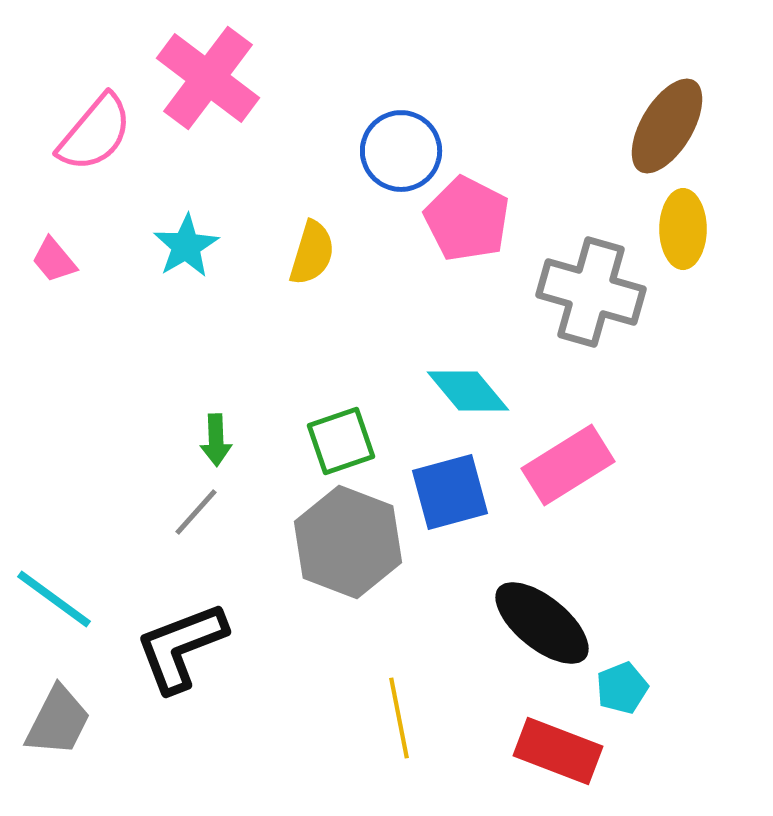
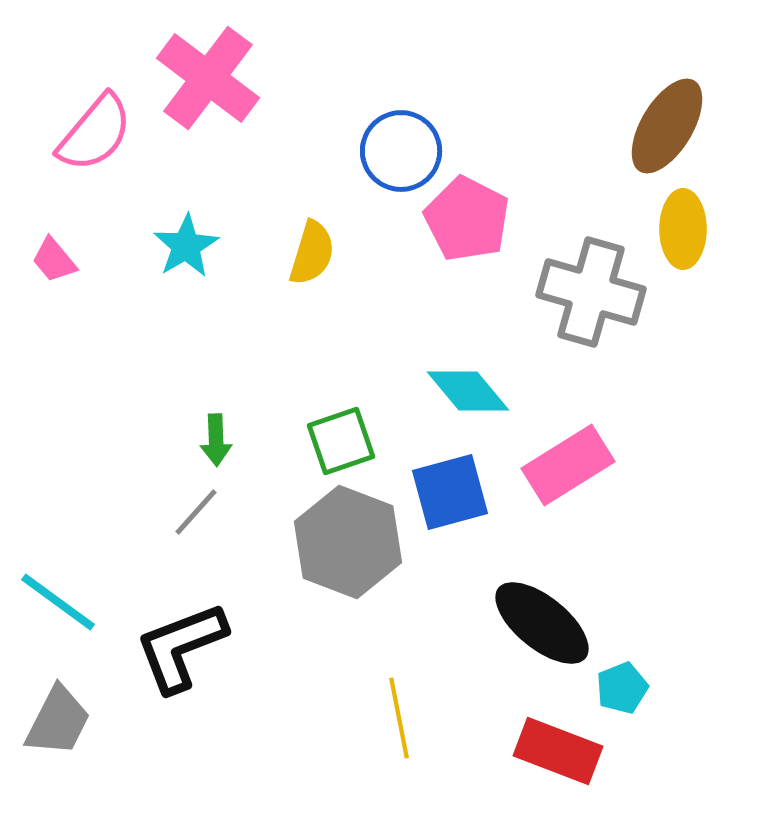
cyan line: moved 4 px right, 3 px down
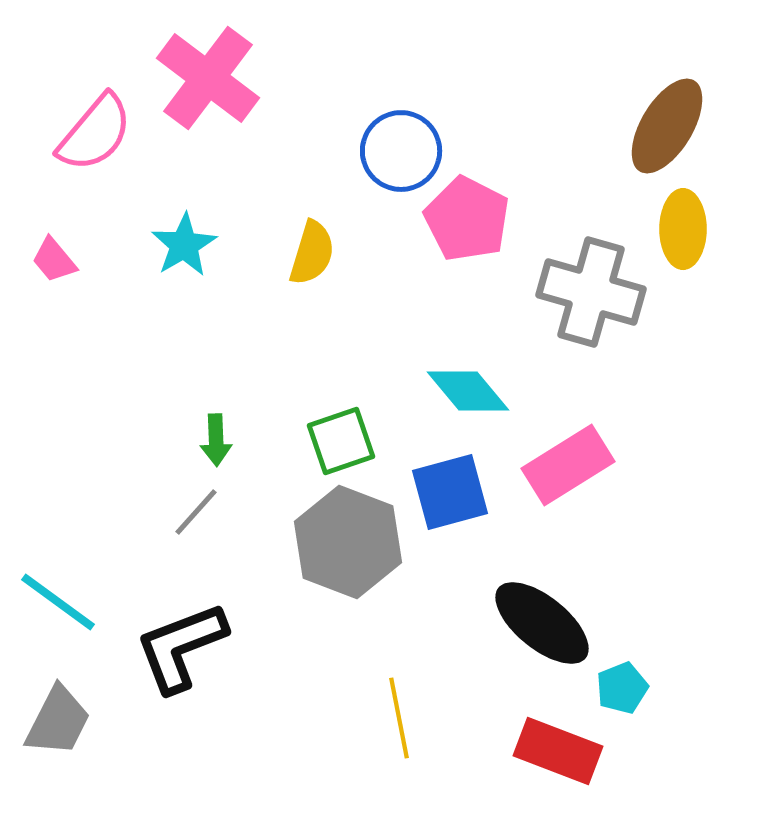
cyan star: moved 2 px left, 1 px up
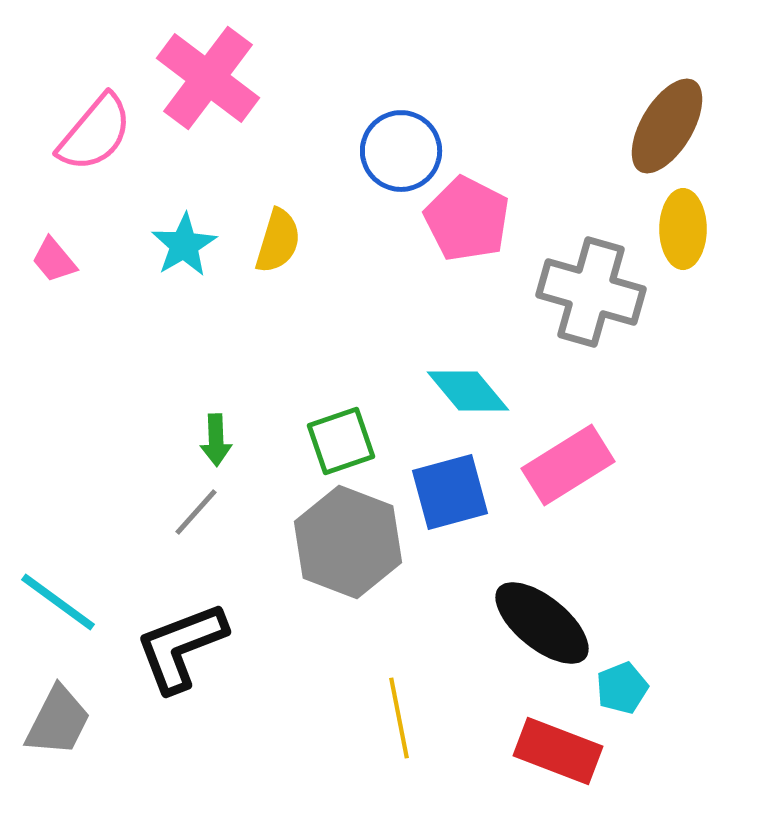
yellow semicircle: moved 34 px left, 12 px up
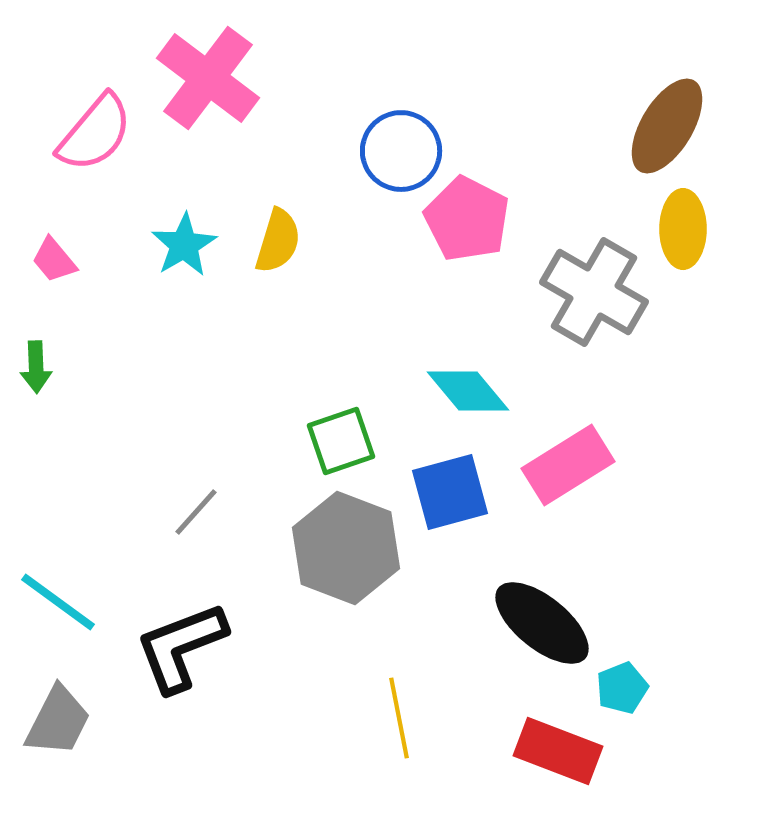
gray cross: moved 3 px right; rotated 14 degrees clockwise
green arrow: moved 180 px left, 73 px up
gray hexagon: moved 2 px left, 6 px down
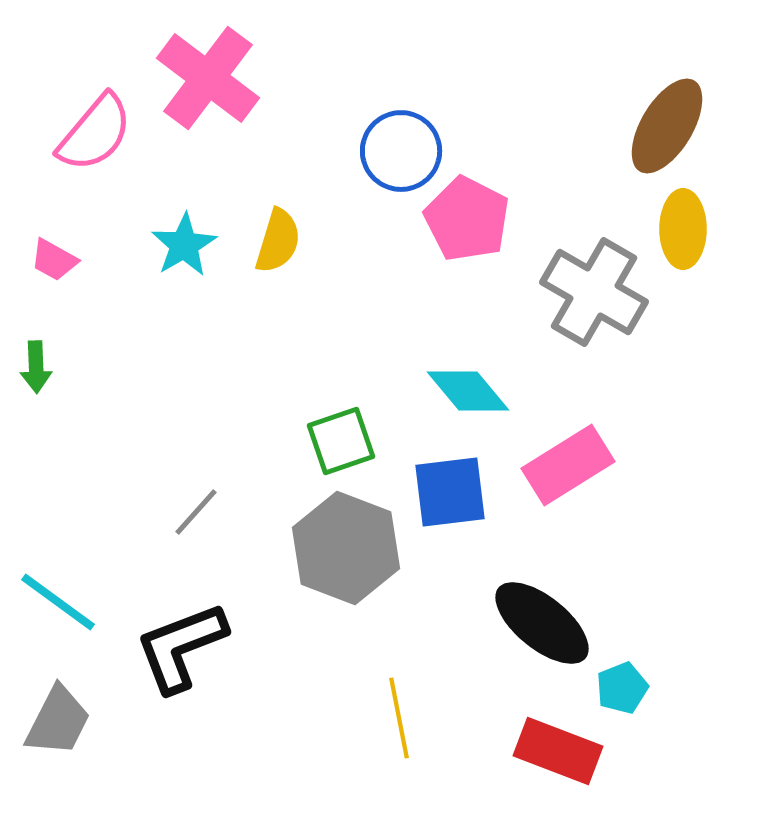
pink trapezoid: rotated 21 degrees counterclockwise
blue square: rotated 8 degrees clockwise
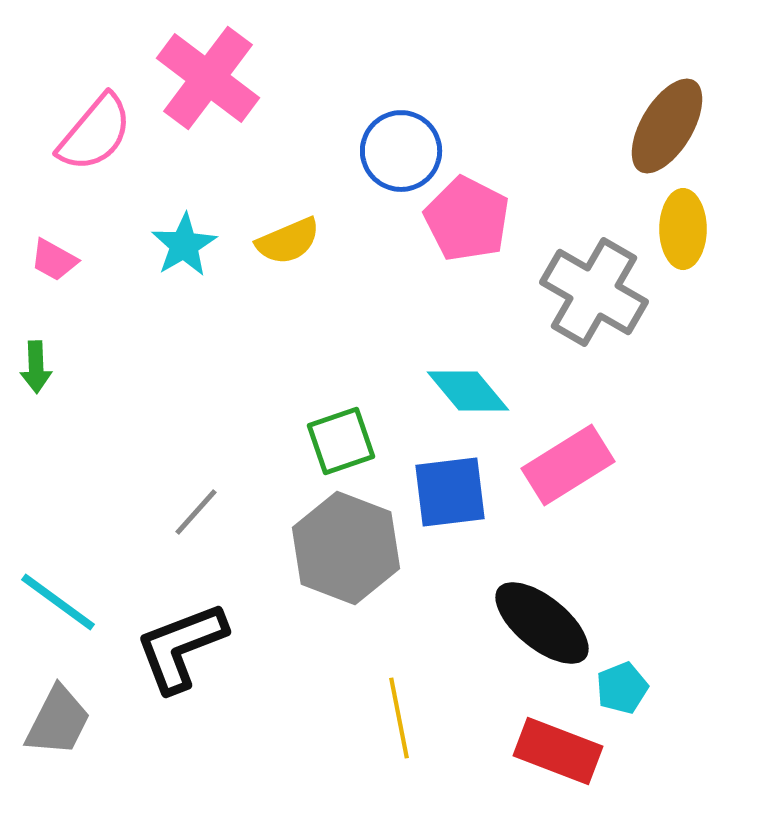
yellow semicircle: moved 10 px right; rotated 50 degrees clockwise
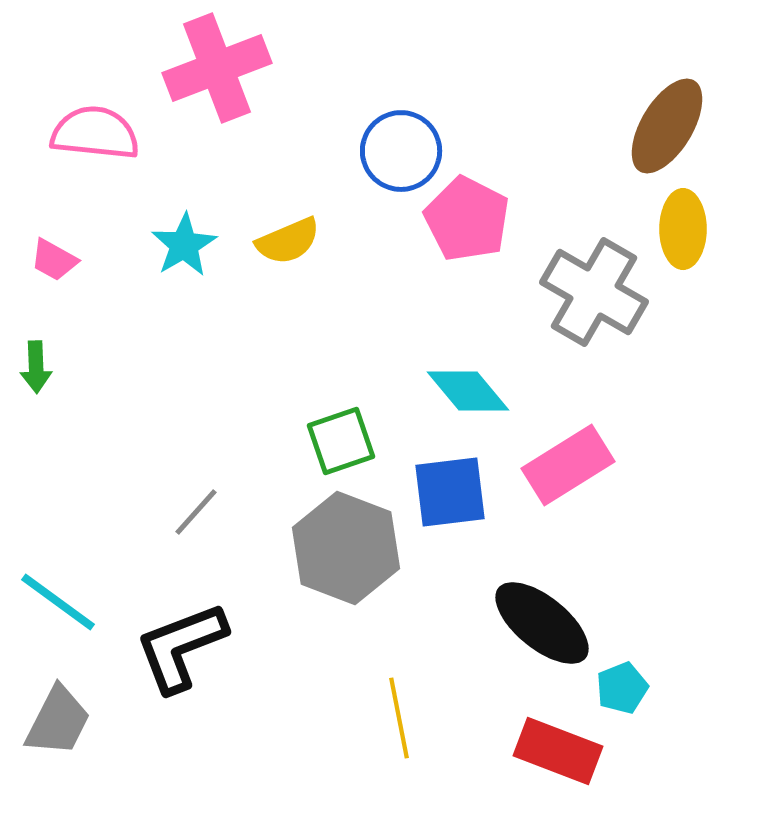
pink cross: moved 9 px right, 10 px up; rotated 32 degrees clockwise
pink semicircle: rotated 124 degrees counterclockwise
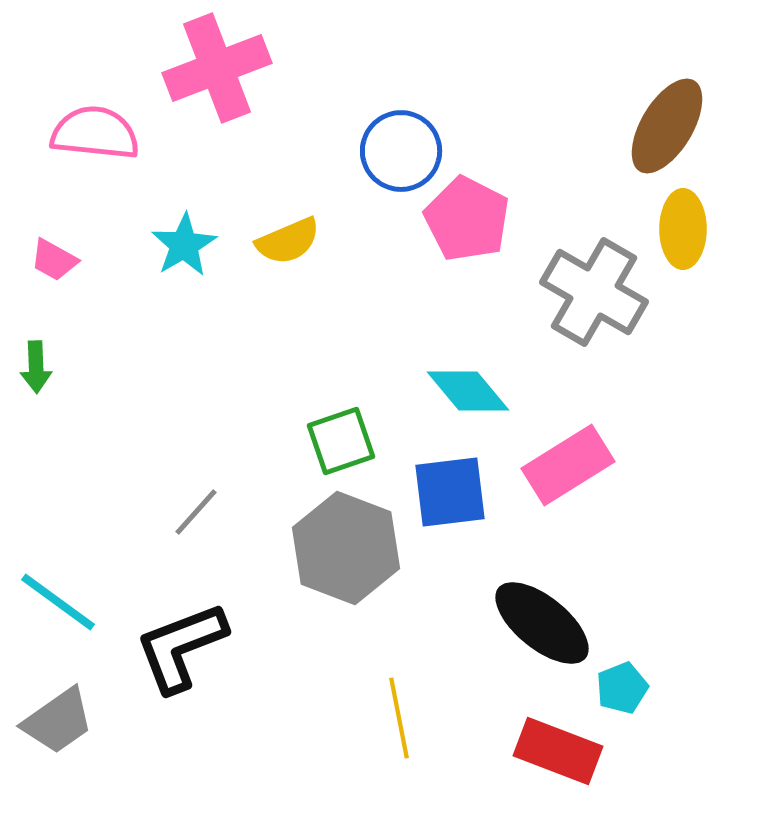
gray trapezoid: rotated 28 degrees clockwise
